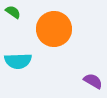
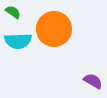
cyan semicircle: moved 20 px up
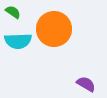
purple semicircle: moved 7 px left, 3 px down
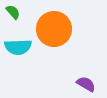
green semicircle: rotated 14 degrees clockwise
cyan semicircle: moved 6 px down
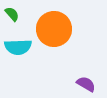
green semicircle: moved 1 px left, 2 px down
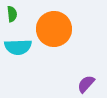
green semicircle: rotated 35 degrees clockwise
purple semicircle: rotated 78 degrees counterclockwise
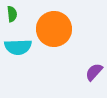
purple semicircle: moved 8 px right, 12 px up
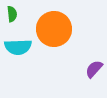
purple semicircle: moved 3 px up
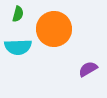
green semicircle: moved 6 px right; rotated 21 degrees clockwise
purple semicircle: moved 6 px left; rotated 18 degrees clockwise
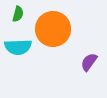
orange circle: moved 1 px left
purple semicircle: moved 1 px right, 7 px up; rotated 24 degrees counterclockwise
